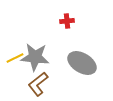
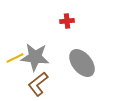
gray ellipse: rotated 20 degrees clockwise
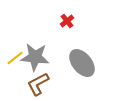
red cross: rotated 32 degrees counterclockwise
yellow line: rotated 12 degrees counterclockwise
brown L-shape: rotated 10 degrees clockwise
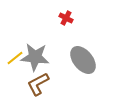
red cross: moved 1 px left, 3 px up; rotated 24 degrees counterclockwise
gray ellipse: moved 1 px right, 3 px up
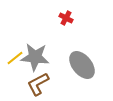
gray ellipse: moved 1 px left, 5 px down
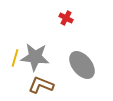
yellow line: rotated 36 degrees counterclockwise
brown L-shape: moved 3 px right, 1 px down; rotated 50 degrees clockwise
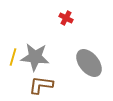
yellow line: moved 2 px left, 1 px up
gray ellipse: moved 7 px right, 2 px up
brown L-shape: rotated 15 degrees counterclockwise
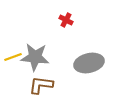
red cross: moved 2 px down
yellow line: rotated 54 degrees clockwise
gray ellipse: rotated 64 degrees counterclockwise
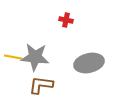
red cross: rotated 16 degrees counterclockwise
yellow line: rotated 30 degrees clockwise
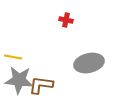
gray star: moved 16 px left, 23 px down
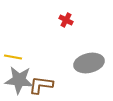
red cross: rotated 16 degrees clockwise
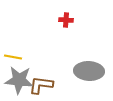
red cross: rotated 24 degrees counterclockwise
gray ellipse: moved 8 px down; rotated 16 degrees clockwise
